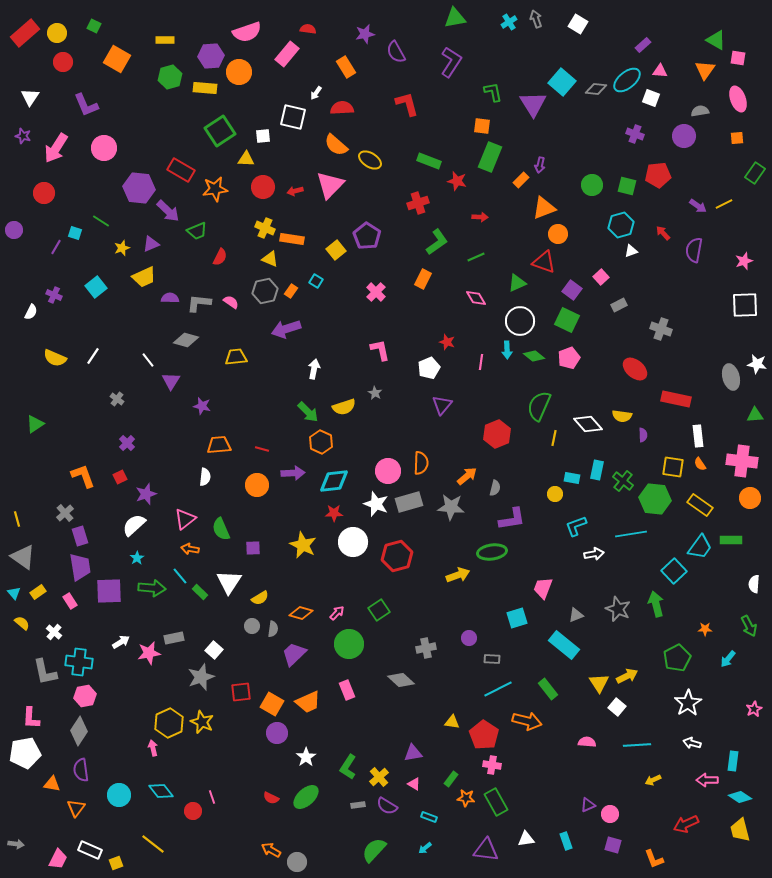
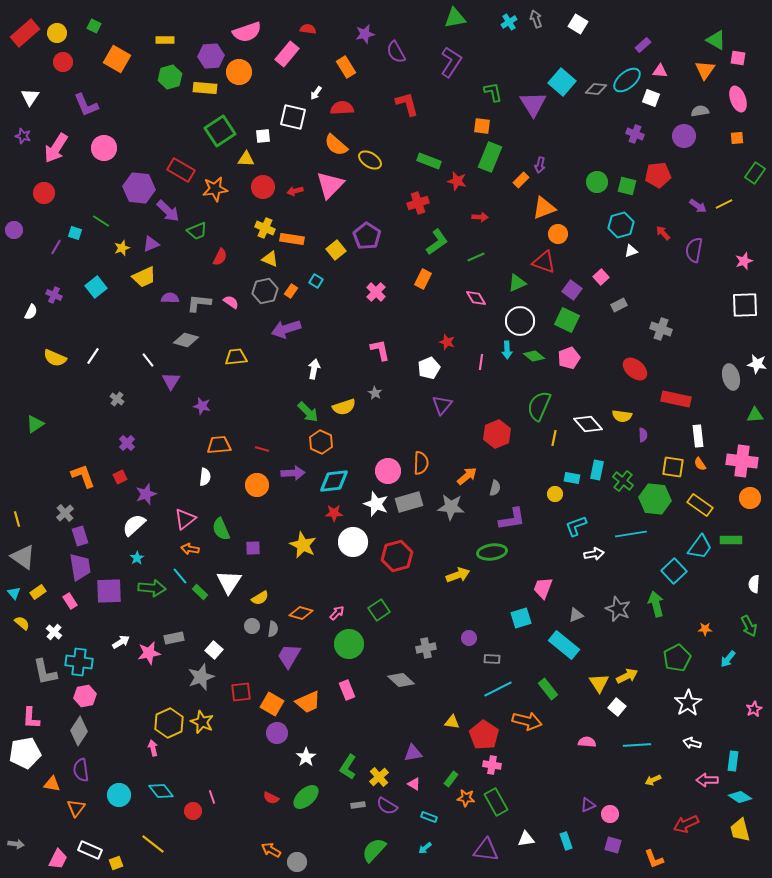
green circle at (592, 185): moved 5 px right, 3 px up
cyan square at (517, 618): moved 4 px right
purple trapezoid at (294, 654): moved 5 px left, 2 px down; rotated 16 degrees counterclockwise
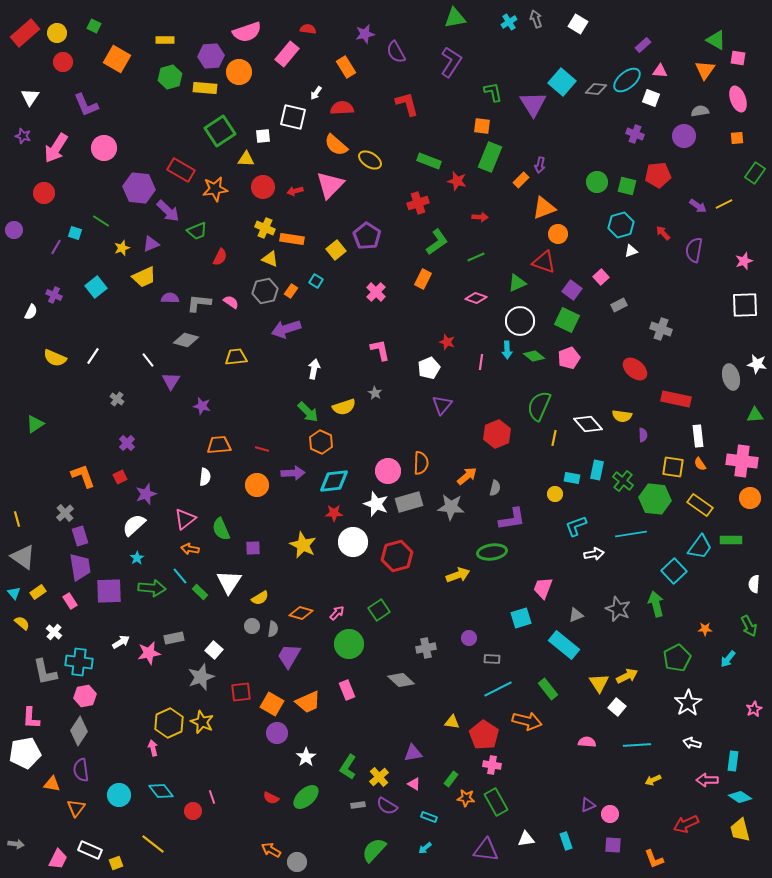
pink diamond at (476, 298): rotated 40 degrees counterclockwise
purple square at (613, 845): rotated 12 degrees counterclockwise
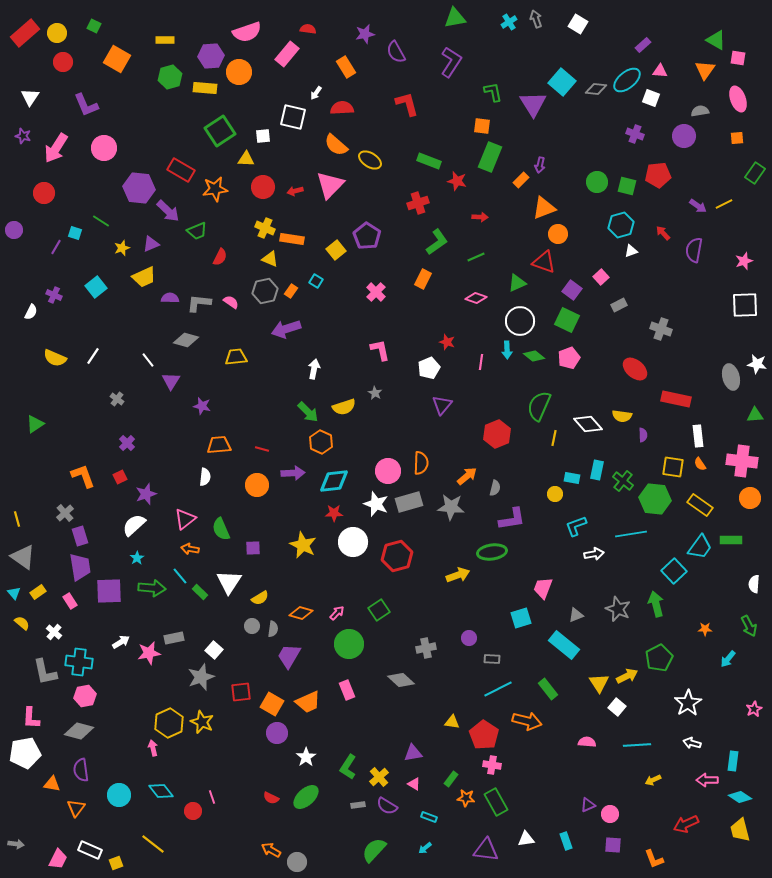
green pentagon at (677, 658): moved 18 px left
gray diamond at (79, 731): rotated 72 degrees clockwise
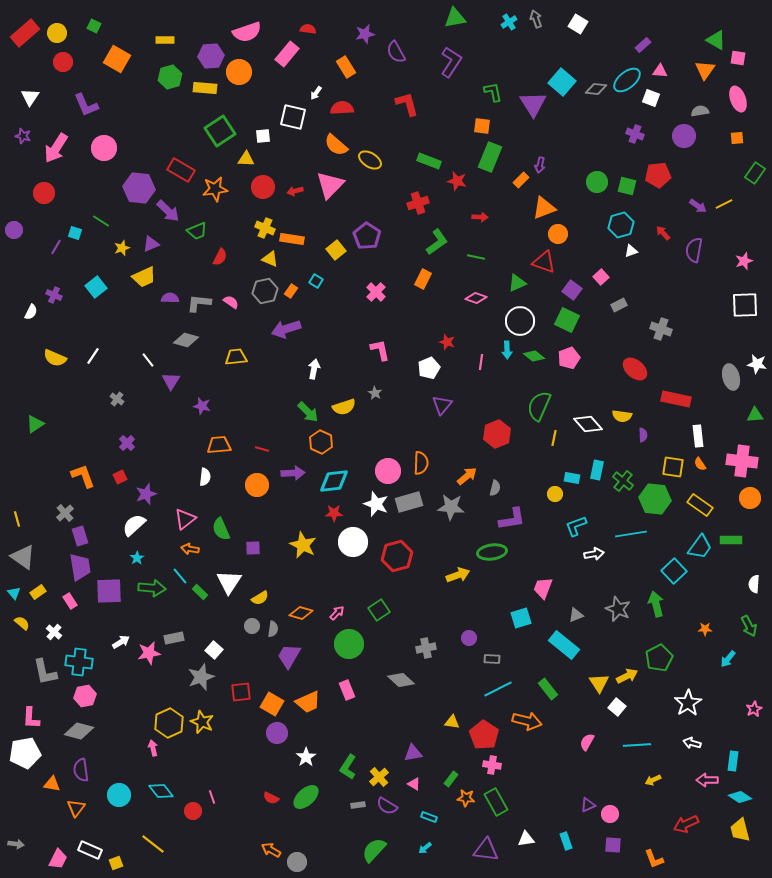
green line at (476, 257): rotated 36 degrees clockwise
pink semicircle at (587, 742): rotated 66 degrees counterclockwise
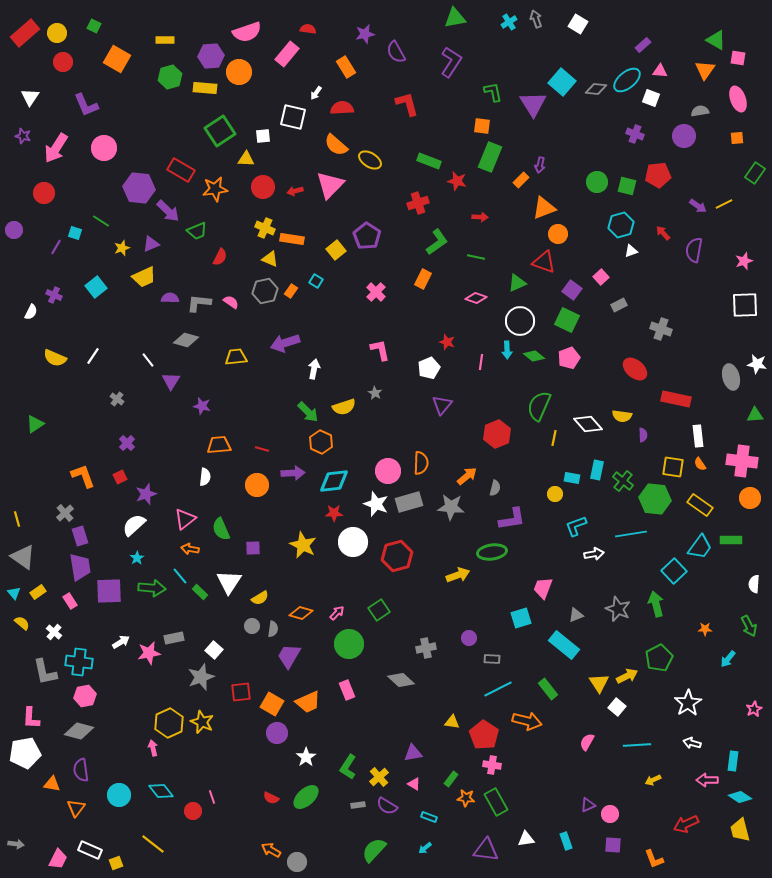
purple arrow at (286, 329): moved 1 px left, 14 px down
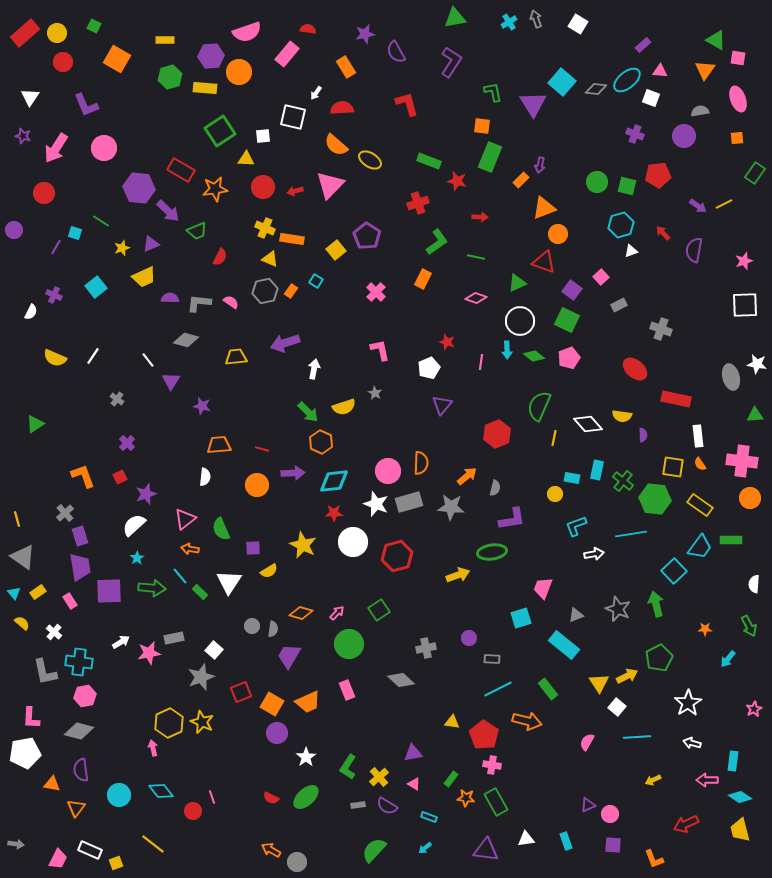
yellow semicircle at (260, 598): moved 9 px right, 27 px up
red square at (241, 692): rotated 15 degrees counterclockwise
cyan line at (637, 745): moved 8 px up
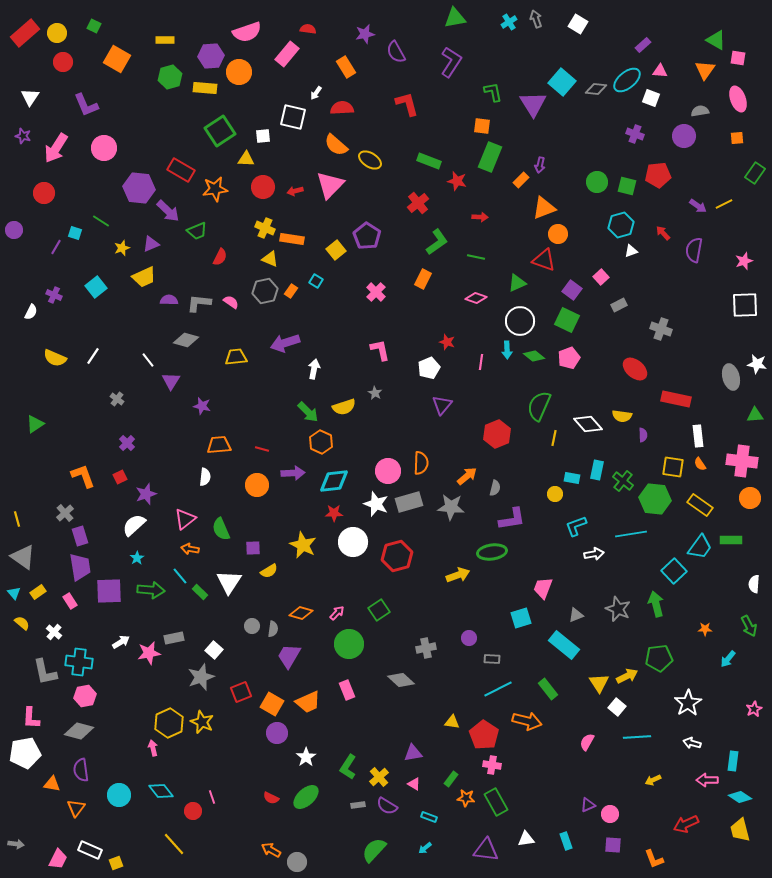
red cross at (418, 203): rotated 20 degrees counterclockwise
red triangle at (544, 262): moved 2 px up
purple semicircle at (170, 298): moved 1 px left, 2 px down
green arrow at (152, 588): moved 1 px left, 2 px down
green pentagon at (659, 658): rotated 20 degrees clockwise
yellow line at (153, 844): moved 21 px right; rotated 10 degrees clockwise
